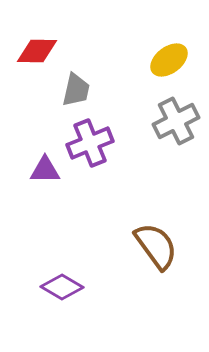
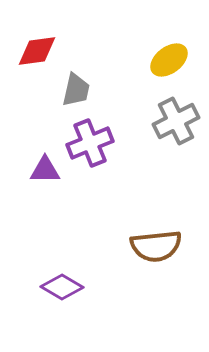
red diamond: rotated 9 degrees counterclockwise
brown semicircle: rotated 120 degrees clockwise
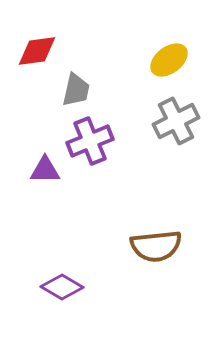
purple cross: moved 2 px up
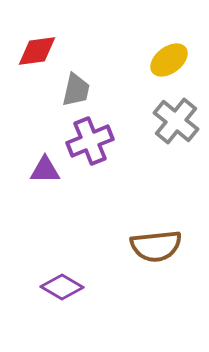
gray cross: rotated 24 degrees counterclockwise
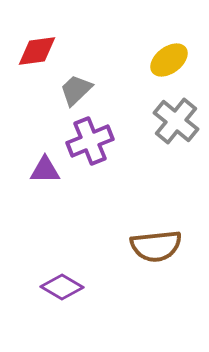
gray trapezoid: rotated 147 degrees counterclockwise
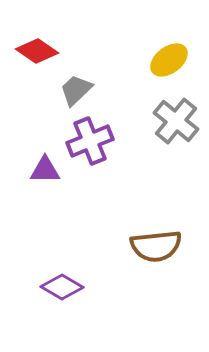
red diamond: rotated 42 degrees clockwise
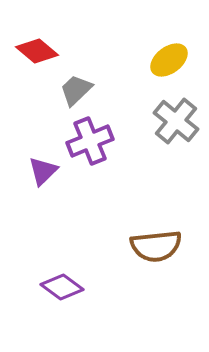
red diamond: rotated 6 degrees clockwise
purple triangle: moved 2 px left, 1 px down; rotated 44 degrees counterclockwise
purple diamond: rotated 6 degrees clockwise
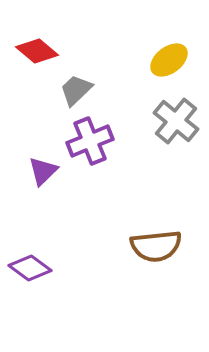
purple diamond: moved 32 px left, 19 px up
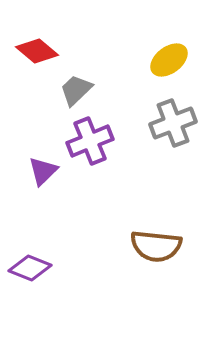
gray cross: moved 3 px left, 2 px down; rotated 30 degrees clockwise
brown semicircle: rotated 12 degrees clockwise
purple diamond: rotated 15 degrees counterclockwise
